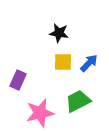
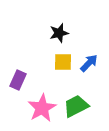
black star: rotated 24 degrees counterclockwise
green trapezoid: moved 2 px left, 5 px down
pink star: moved 2 px right, 5 px up; rotated 16 degrees counterclockwise
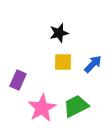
blue arrow: moved 4 px right, 1 px down
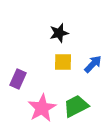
purple rectangle: moved 1 px up
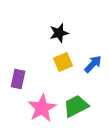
yellow square: rotated 24 degrees counterclockwise
purple rectangle: rotated 12 degrees counterclockwise
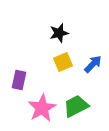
purple rectangle: moved 1 px right, 1 px down
